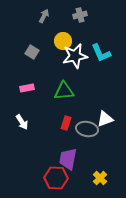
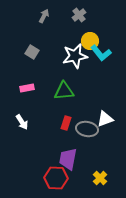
gray cross: moved 1 px left; rotated 24 degrees counterclockwise
yellow circle: moved 27 px right
cyan L-shape: rotated 15 degrees counterclockwise
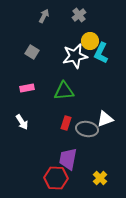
cyan L-shape: rotated 65 degrees clockwise
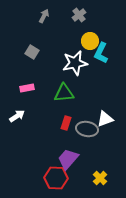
white star: moved 7 px down
green triangle: moved 2 px down
white arrow: moved 5 px left, 6 px up; rotated 91 degrees counterclockwise
purple trapezoid: rotated 30 degrees clockwise
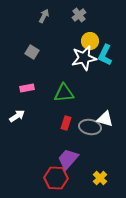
cyan L-shape: moved 4 px right, 2 px down
white star: moved 9 px right, 5 px up
white triangle: rotated 36 degrees clockwise
gray ellipse: moved 3 px right, 2 px up
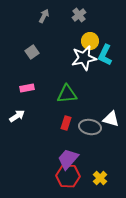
gray square: rotated 24 degrees clockwise
green triangle: moved 3 px right, 1 px down
white triangle: moved 6 px right
red hexagon: moved 12 px right, 2 px up
